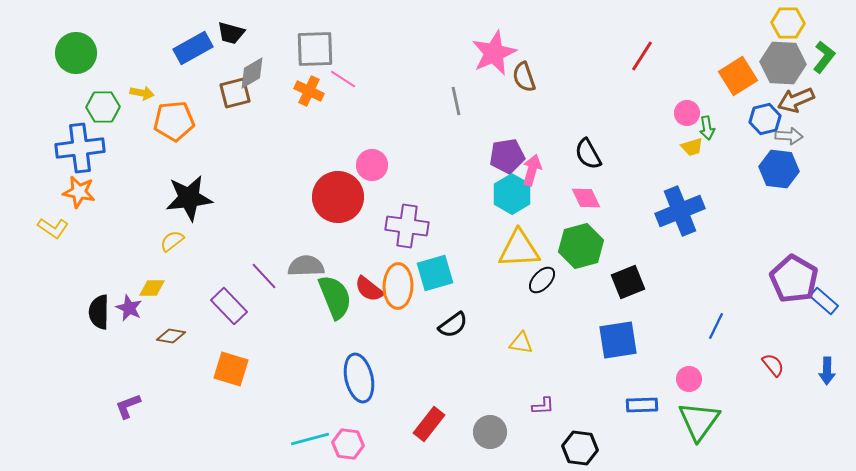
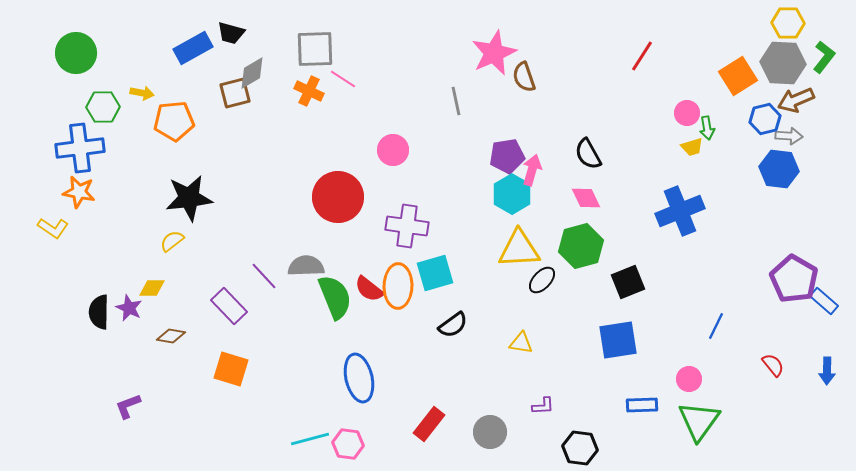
pink circle at (372, 165): moved 21 px right, 15 px up
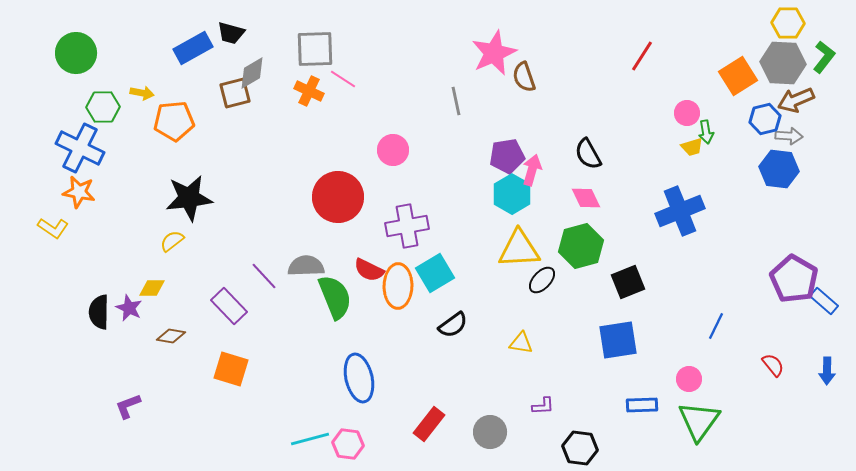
green arrow at (707, 128): moved 1 px left, 4 px down
blue cross at (80, 148): rotated 33 degrees clockwise
purple cross at (407, 226): rotated 18 degrees counterclockwise
cyan square at (435, 273): rotated 15 degrees counterclockwise
red semicircle at (369, 289): moved 19 px up; rotated 12 degrees counterclockwise
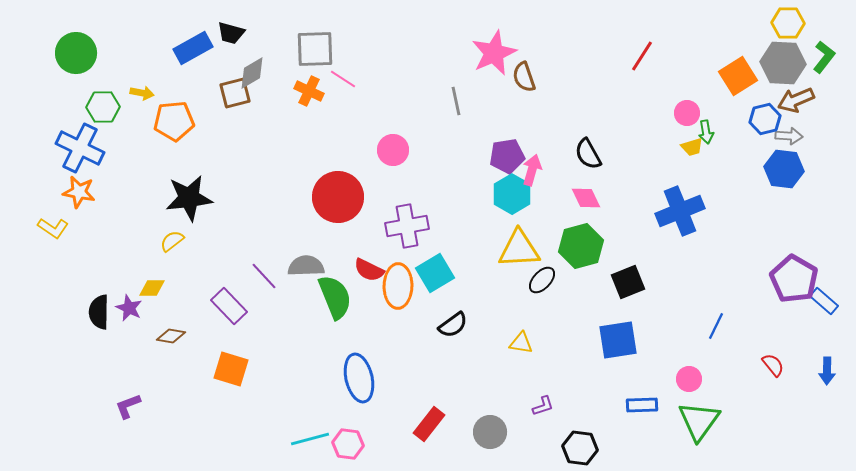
blue hexagon at (779, 169): moved 5 px right
purple L-shape at (543, 406): rotated 15 degrees counterclockwise
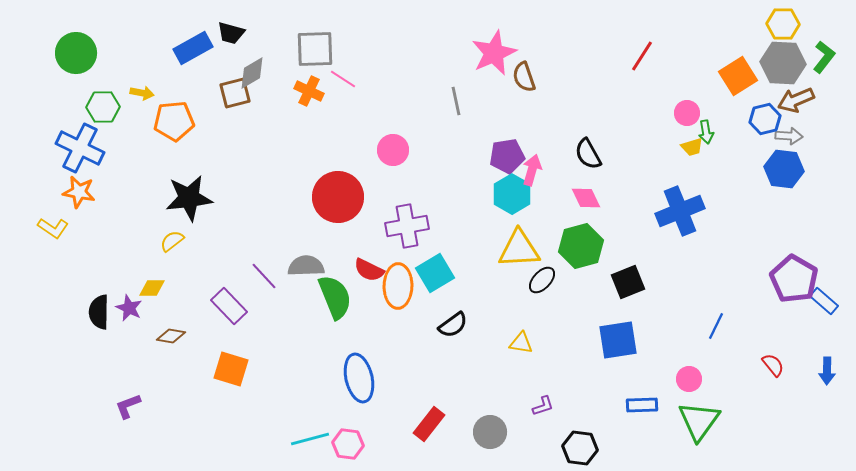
yellow hexagon at (788, 23): moved 5 px left, 1 px down
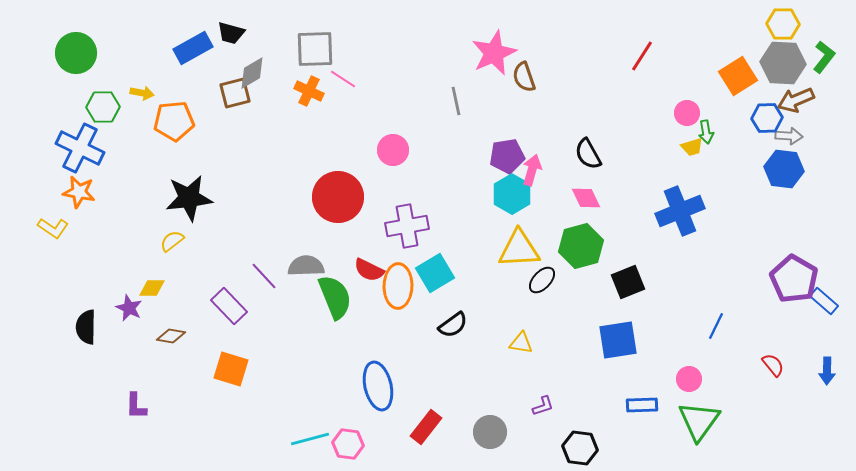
blue hexagon at (765, 119): moved 2 px right, 1 px up; rotated 12 degrees clockwise
black semicircle at (99, 312): moved 13 px left, 15 px down
blue ellipse at (359, 378): moved 19 px right, 8 px down
purple L-shape at (128, 406): moved 8 px right; rotated 68 degrees counterclockwise
red rectangle at (429, 424): moved 3 px left, 3 px down
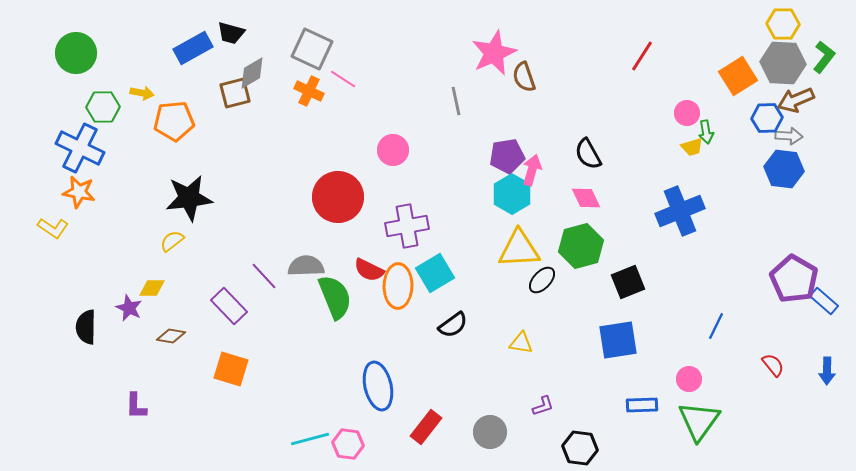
gray square at (315, 49): moved 3 px left; rotated 27 degrees clockwise
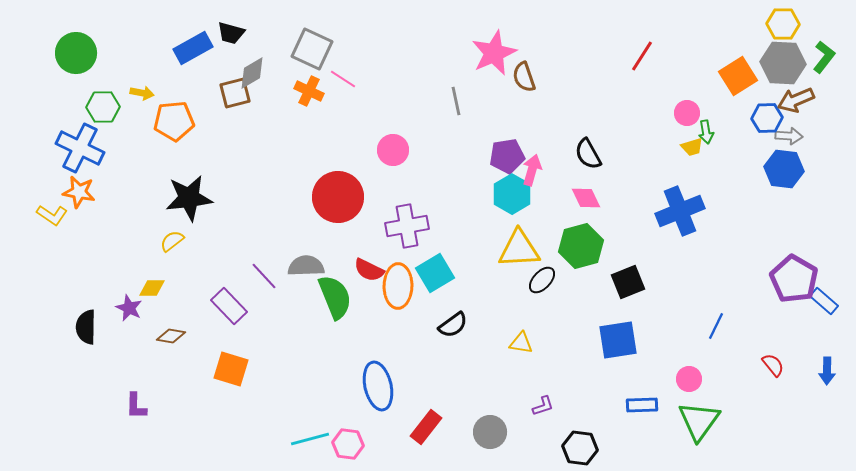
yellow L-shape at (53, 228): moved 1 px left, 13 px up
